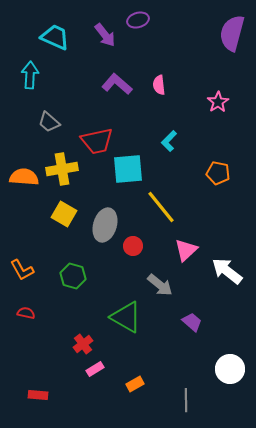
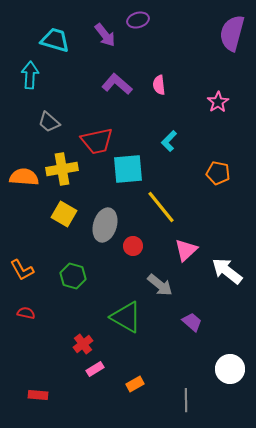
cyan trapezoid: moved 3 px down; rotated 8 degrees counterclockwise
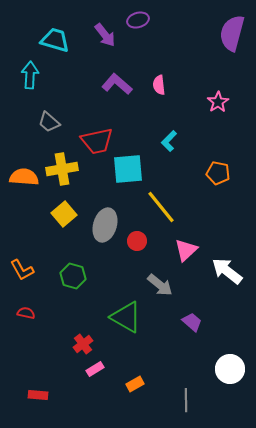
yellow square: rotated 20 degrees clockwise
red circle: moved 4 px right, 5 px up
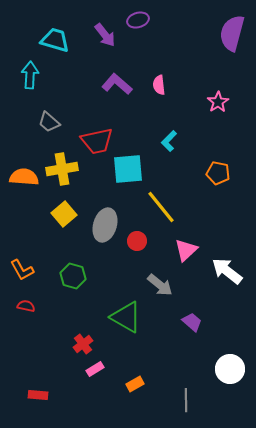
red semicircle: moved 7 px up
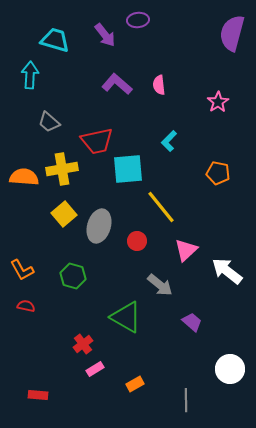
purple ellipse: rotated 10 degrees clockwise
gray ellipse: moved 6 px left, 1 px down
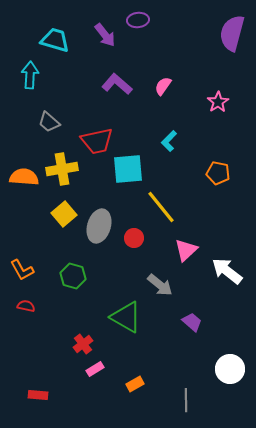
pink semicircle: moved 4 px right, 1 px down; rotated 42 degrees clockwise
red circle: moved 3 px left, 3 px up
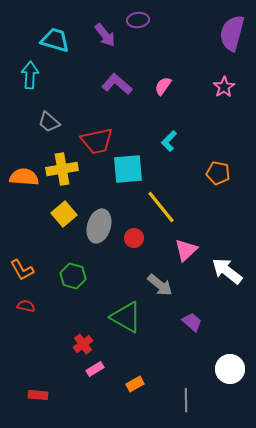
pink star: moved 6 px right, 15 px up
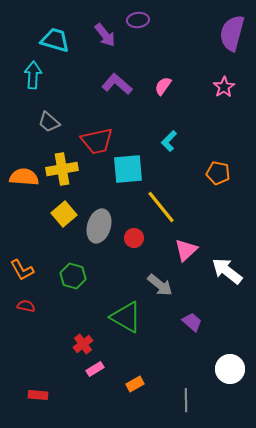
cyan arrow: moved 3 px right
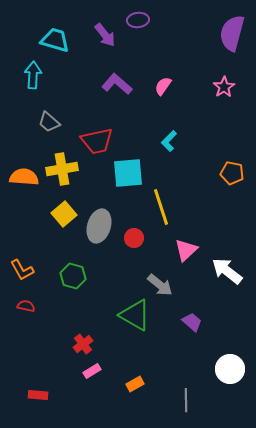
cyan square: moved 4 px down
orange pentagon: moved 14 px right
yellow line: rotated 21 degrees clockwise
green triangle: moved 9 px right, 2 px up
pink rectangle: moved 3 px left, 2 px down
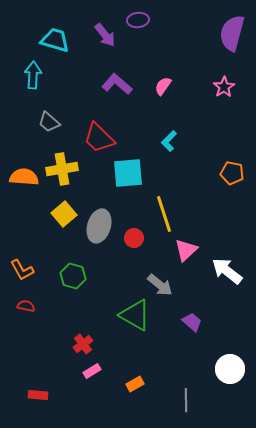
red trapezoid: moved 2 px right, 3 px up; rotated 56 degrees clockwise
yellow line: moved 3 px right, 7 px down
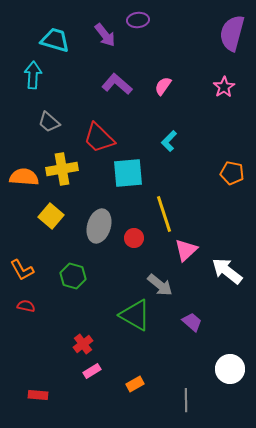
yellow square: moved 13 px left, 2 px down; rotated 10 degrees counterclockwise
